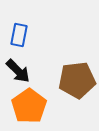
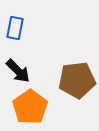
blue rectangle: moved 4 px left, 7 px up
orange pentagon: moved 1 px right, 1 px down
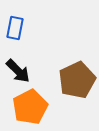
brown pentagon: rotated 18 degrees counterclockwise
orange pentagon: rotated 8 degrees clockwise
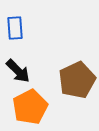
blue rectangle: rotated 15 degrees counterclockwise
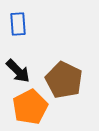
blue rectangle: moved 3 px right, 4 px up
brown pentagon: moved 13 px left; rotated 21 degrees counterclockwise
